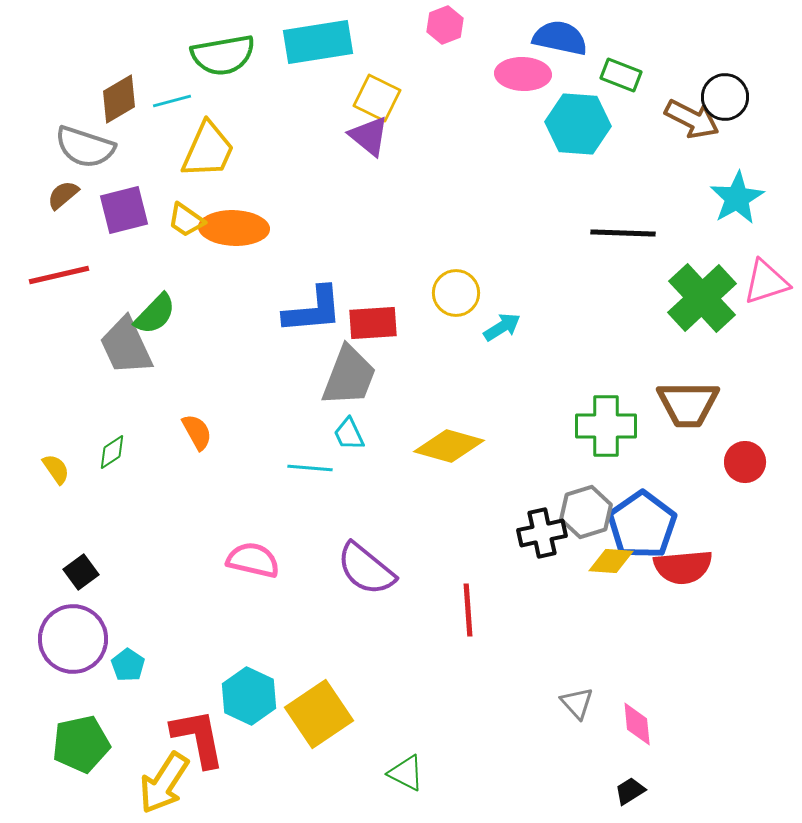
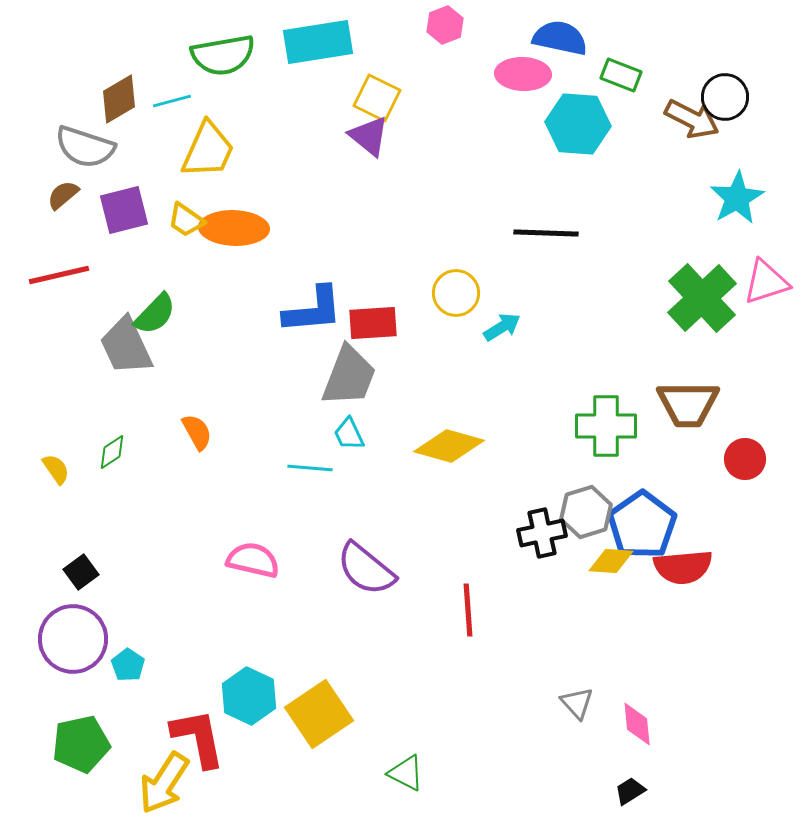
black line at (623, 233): moved 77 px left
red circle at (745, 462): moved 3 px up
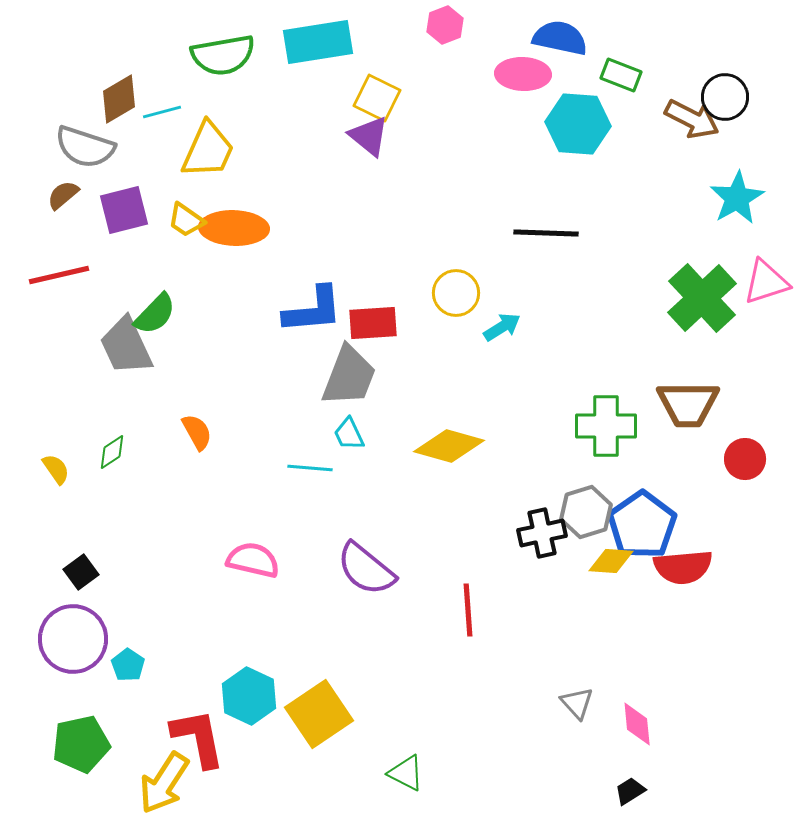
cyan line at (172, 101): moved 10 px left, 11 px down
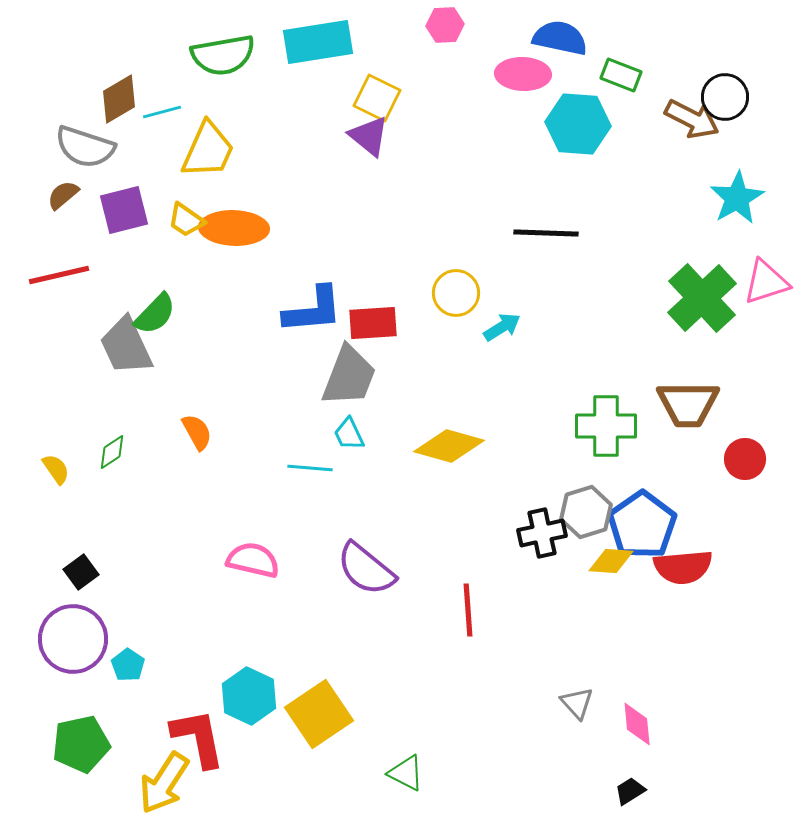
pink hexagon at (445, 25): rotated 18 degrees clockwise
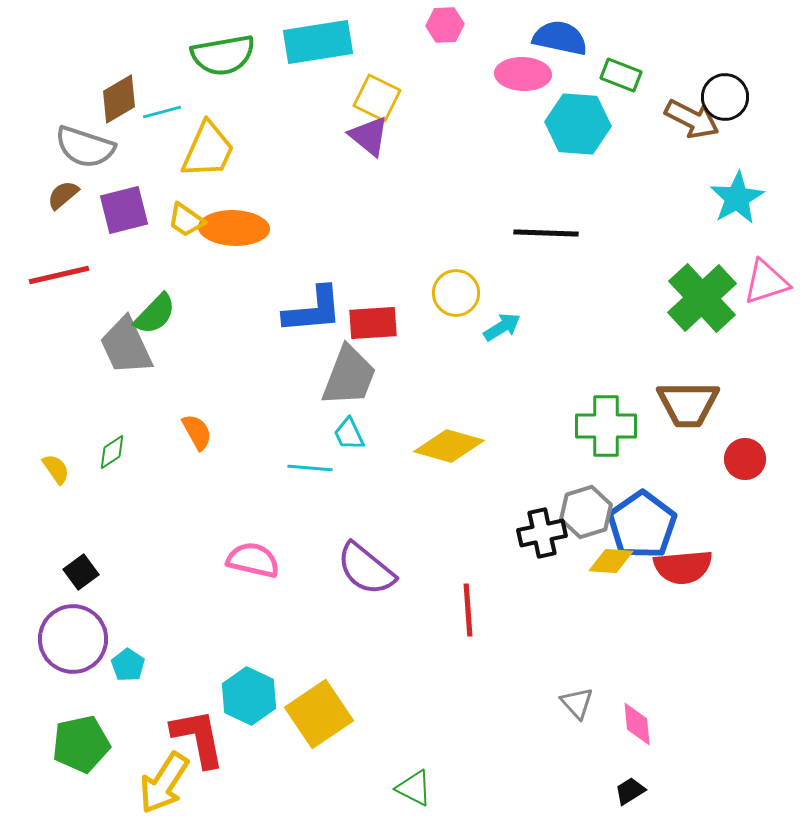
green triangle at (406, 773): moved 8 px right, 15 px down
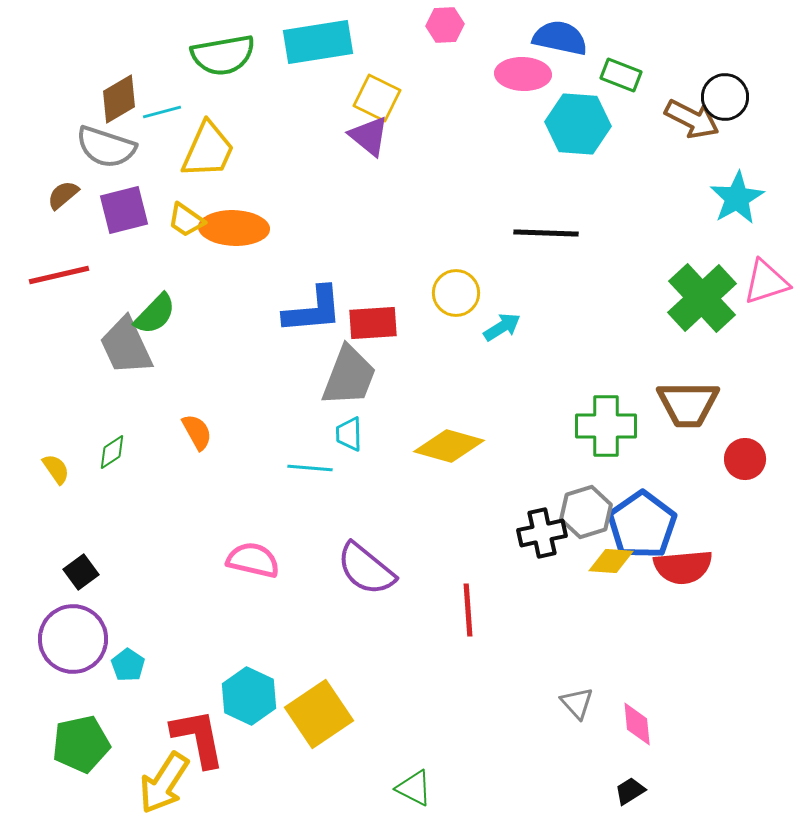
gray semicircle at (85, 147): moved 21 px right
cyan trapezoid at (349, 434): rotated 24 degrees clockwise
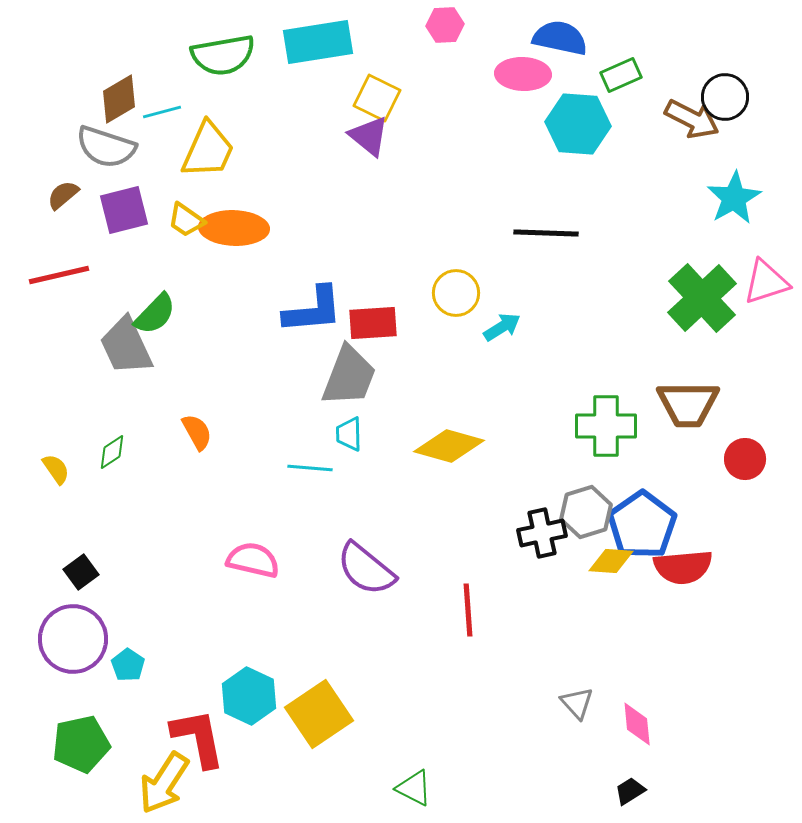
green rectangle at (621, 75): rotated 45 degrees counterclockwise
cyan star at (737, 198): moved 3 px left
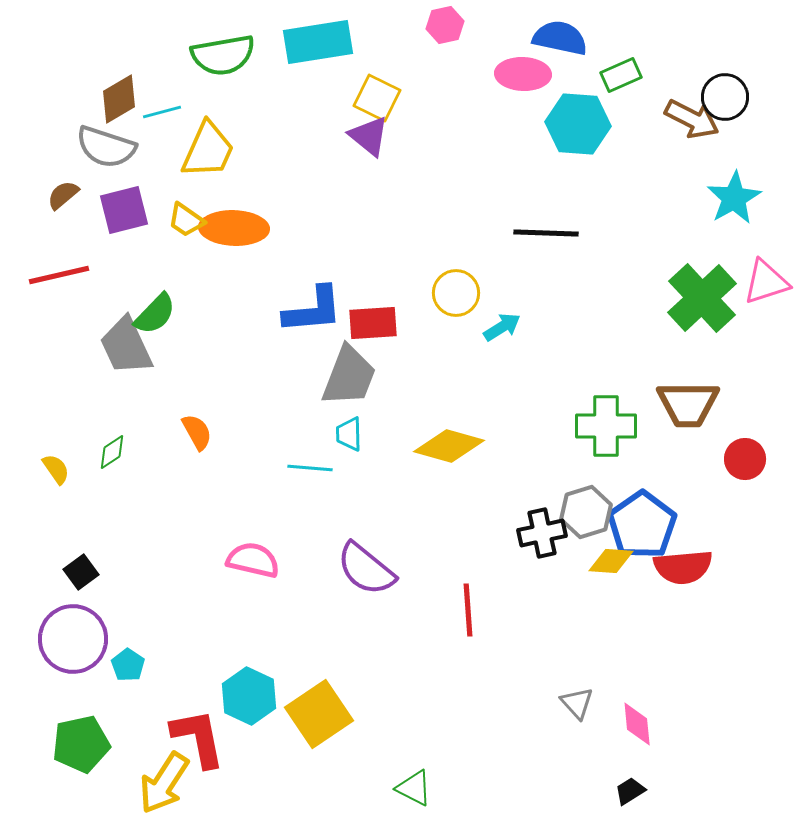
pink hexagon at (445, 25): rotated 9 degrees counterclockwise
